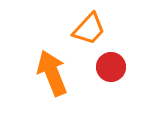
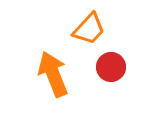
orange arrow: moved 1 px right, 1 px down
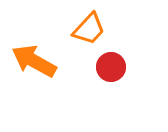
orange arrow: moved 19 px left, 13 px up; rotated 39 degrees counterclockwise
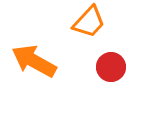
orange trapezoid: moved 7 px up
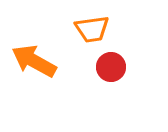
orange trapezoid: moved 3 px right, 7 px down; rotated 39 degrees clockwise
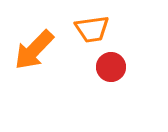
orange arrow: moved 11 px up; rotated 75 degrees counterclockwise
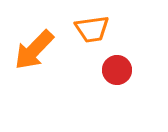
red circle: moved 6 px right, 3 px down
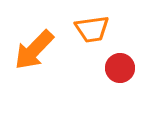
red circle: moved 3 px right, 2 px up
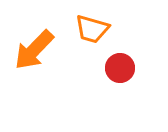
orange trapezoid: rotated 24 degrees clockwise
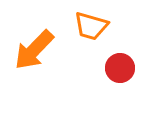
orange trapezoid: moved 1 px left, 3 px up
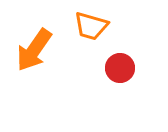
orange arrow: rotated 9 degrees counterclockwise
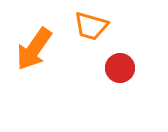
orange arrow: moved 1 px up
